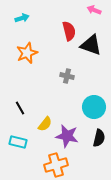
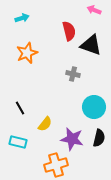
gray cross: moved 6 px right, 2 px up
purple star: moved 5 px right, 3 px down
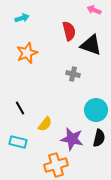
cyan circle: moved 2 px right, 3 px down
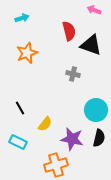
cyan rectangle: rotated 12 degrees clockwise
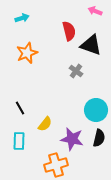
pink arrow: moved 1 px right, 1 px down
gray cross: moved 3 px right, 3 px up; rotated 24 degrees clockwise
cyan rectangle: moved 1 px right, 1 px up; rotated 66 degrees clockwise
